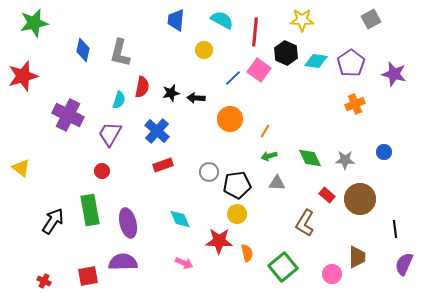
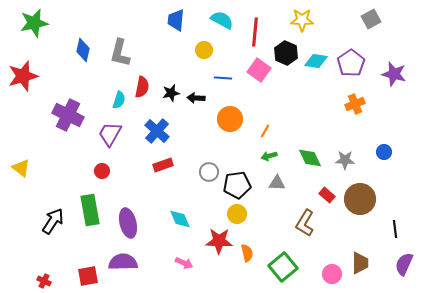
blue line at (233, 78): moved 10 px left; rotated 48 degrees clockwise
brown trapezoid at (357, 257): moved 3 px right, 6 px down
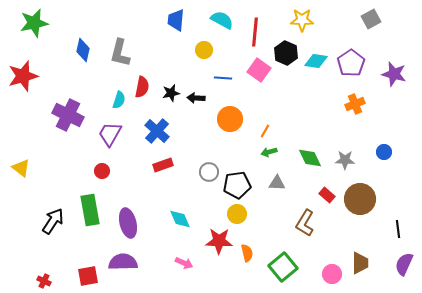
green arrow at (269, 156): moved 4 px up
black line at (395, 229): moved 3 px right
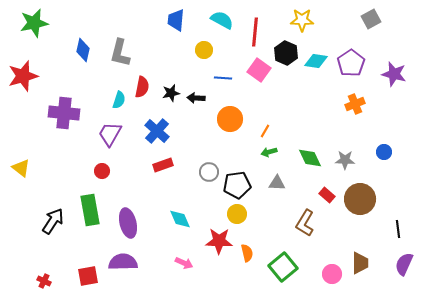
purple cross at (68, 115): moved 4 px left, 2 px up; rotated 20 degrees counterclockwise
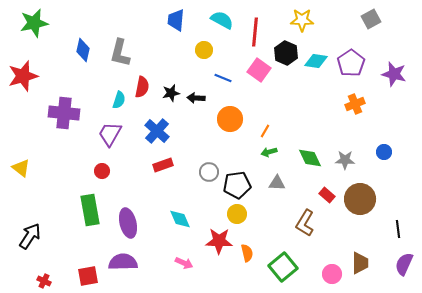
blue line at (223, 78): rotated 18 degrees clockwise
black arrow at (53, 221): moved 23 px left, 15 px down
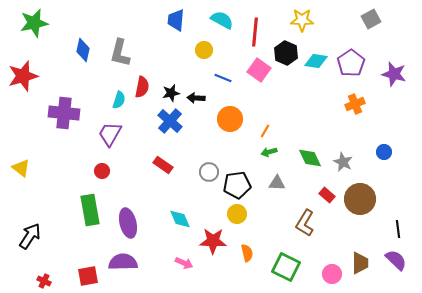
blue cross at (157, 131): moved 13 px right, 10 px up
gray star at (345, 160): moved 2 px left, 2 px down; rotated 24 degrees clockwise
red rectangle at (163, 165): rotated 54 degrees clockwise
red star at (219, 241): moved 6 px left
purple semicircle at (404, 264): moved 8 px left, 4 px up; rotated 110 degrees clockwise
green square at (283, 267): moved 3 px right; rotated 24 degrees counterclockwise
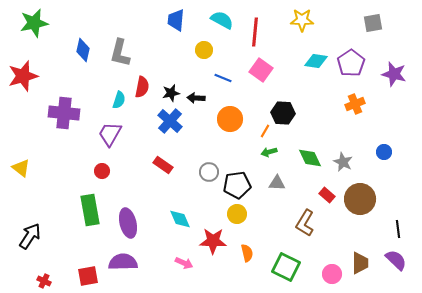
gray square at (371, 19): moved 2 px right, 4 px down; rotated 18 degrees clockwise
black hexagon at (286, 53): moved 3 px left, 60 px down; rotated 20 degrees counterclockwise
pink square at (259, 70): moved 2 px right
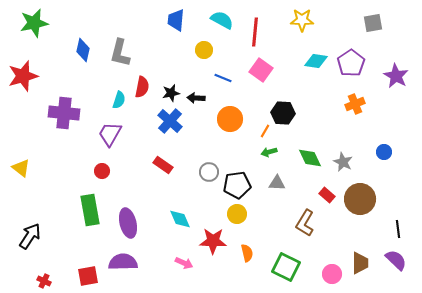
purple star at (394, 74): moved 2 px right, 2 px down; rotated 15 degrees clockwise
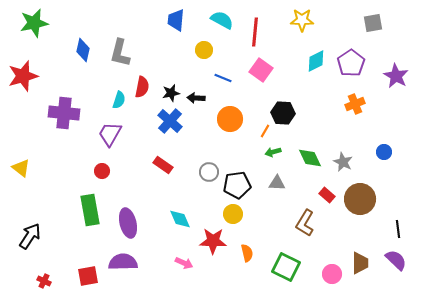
cyan diamond at (316, 61): rotated 35 degrees counterclockwise
green arrow at (269, 152): moved 4 px right
yellow circle at (237, 214): moved 4 px left
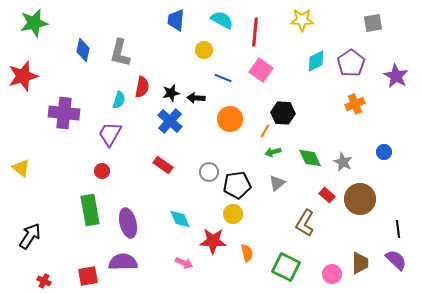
gray triangle at (277, 183): rotated 42 degrees counterclockwise
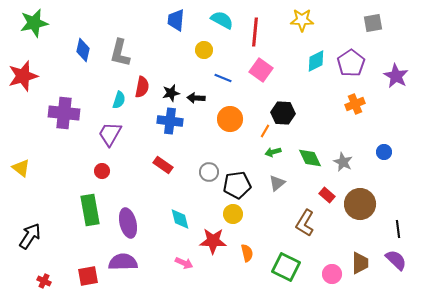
blue cross at (170, 121): rotated 35 degrees counterclockwise
brown circle at (360, 199): moved 5 px down
cyan diamond at (180, 219): rotated 10 degrees clockwise
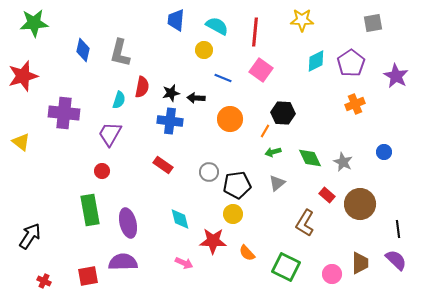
cyan semicircle at (222, 20): moved 5 px left, 6 px down
green star at (34, 23): rotated 8 degrees clockwise
yellow triangle at (21, 168): moved 26 px up
orange semicircle at (247, 253): rotated 150 degrees clockwise
